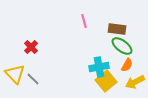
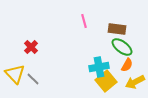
green ellipse: moved 1 px down
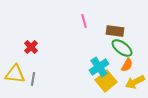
brown rectangle: moved 2 px left, 2 px down
green ellipse: moved 1 px down
cyan cross: rotated 24 degrees counterclockwise
yellow triangle: rotated 40 degrees counterclockwise
gray line: rotated 56 degrees clockwise
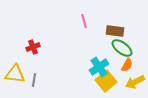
red cross: moved 2 px right; rotated 24 degrees clockwise
gray line: moved 1 px right, 1 px down
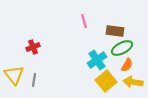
green ellipse: rotated 65 degrees counterclockwise
cyan cross: moved 2 px left, 7 px up
yellow triangle: moved 1 px left, 1 px down; rotated 45 degrees clockwise
yellow arrow: moved 2 px left; rotated 36 degrees clockwise
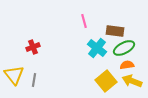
green ellipse: moved 2 px right
cyan cross: moved 12 px up; rotated 18 degrees counterclockwise
orange semicircle: rotated 128 degrees counterclockwise
yellow arrow: moved 1 px left, 1 px up; rotated 12 degrees clockwise
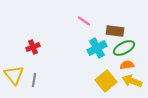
pink line: rotated 40 degrees counterclockwise
cyan cross: rotated 24 degrees clockwise
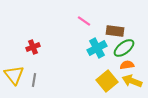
green ellipse: rotated 10 degrees counterclockwise
yellow square: moved 1 px right
